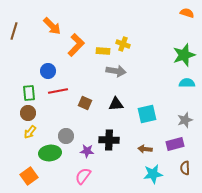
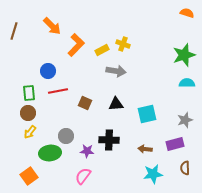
yellow rectangle: moved 1 px left, 1 px up; rotated 32 degrees counterclockwise
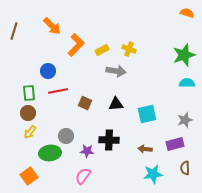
yellow cross: moved 6 px right, 5 px down
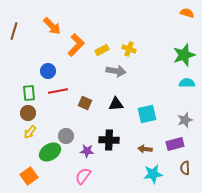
green ellipse: moved 1 px up; rotated 25 degrees counterclockwise
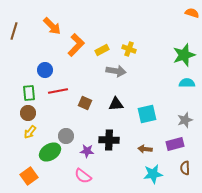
orange semicircle: moved 5 px right
blue circle: moved 3 px left, 1 px up
pink semicircle: rotated 90 degrees counterclockwise
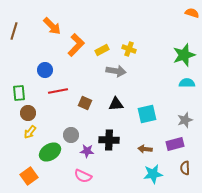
green rectangle: moved 10 px left
gray circle: moved 5 px right, 1 px up
pink semicircle: rotated 12 degrees counterclockwise
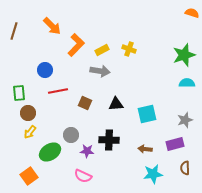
gray arrow: moved 16 px left
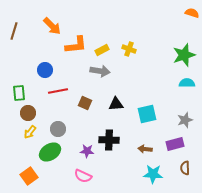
orange L-shape: rotated 40 degrees clockwise
gray circle: moved 13 px left, 6 px up
cyan star: rotated 12 degrees clockwise
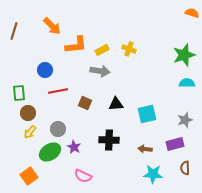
purple star: moved 13 px left, 4 px up; rotated 24 degrees clockwise
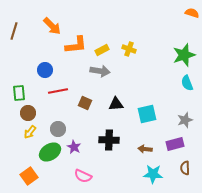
cyan semicircle: rotated 112 degrees counterclockwise
